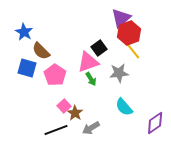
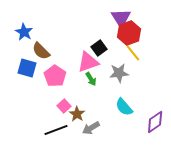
purple triangle: rotated 20 degrees counterclockwise
yellow line: moved 2 px down
pink pentagon: moved 1 px down
brown star: moved 2 px right, 1 px down
purple diamond: moved 1 px up
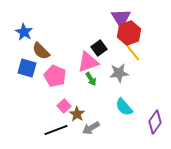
pink pentagon: rotated 10 degrees counterclockwise
purple diamond: rotated 20 degrees counterclockwise
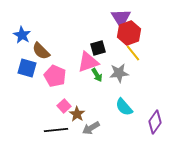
blue star: moved 2 px left, 3 px down
black square: moved 1 px left; rotated 21 degrees clockwise
green arrow: moved 6 px right, 4 px up
black line: rotated 15 degrees clockwise
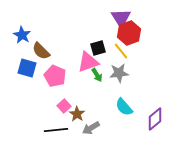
yellow line: moved 12 px left, 2 px up
purple diamond: moved 3 px up; rotated 15 degrees clockwise
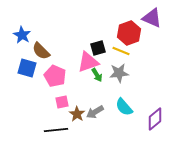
purple triangle: moved 31 px right; rotated 35 degrees counterclockwise
yellow line: rotated 30 degrees counterclockwise
pink square: moved 2 px left, 4 px up; rotated 32 degrees clockwise
gray arrow: moved 4 px right, 16 px up
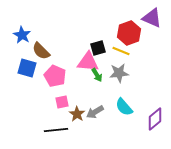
pink triangle: rotated 25 degrees clockwise
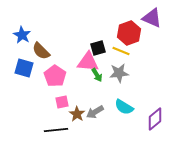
blue square: moved 3 px left
pink pentagon: rotated 10 degrees clockwise
cyan semicircle: rotated 18 degrees counterclockwise
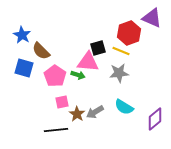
green arrow: moved 19 px left; rotated 40 degrees counterclockwise
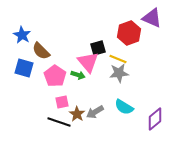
yellow line: moved 3 px left, 8 px down
pink triangle: rotated 45 degrees clockwise
black line: moved 3 px right, 8 px up; rotated 25 degrees clockwise
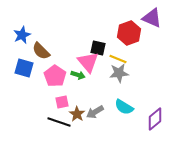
blue star: rotated 18 degrees clockwise
black square: rotated 28 degrees clockwise
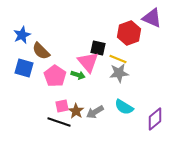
pink square: moved 4 px down
brown star: moved 1 px left, 3 px up
